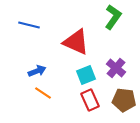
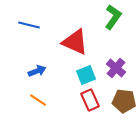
red triangle: moved 1 px left
orange line: moved 5 px left, 7 px down
brown pentagon: moved 1 px down
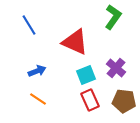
blue line: rotated 45 degrees clockwise
orange line: moved 1 px up
